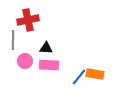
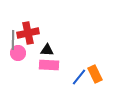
red cross: moved 13 px down
black triangle: moved 1 px right, 2 px down
pink circle: moved 7 px left, 8 px up
orange rectangle: rotated 54 degrees clockwise
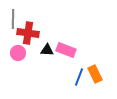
red cross: rotated 20 degrees clockwise
gray line: moved 21 px up
pink rectangle: moved 17 px right, 15 px up; rotated 18 degrees clockwise
blue line: rotated 18 degrees counterclockwise
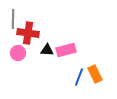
pink rectangle: rotated 36 degrees counterclockwise
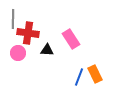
pink rectangle: moved 5 px right, 11 px up; rotated 72 degrees clockwise
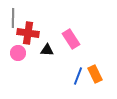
gray line: moved 1 px up
blue line: moved 1 px left, 1 px up
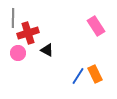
red cross: rotated 25 degrees counterclockwise
pink rectangle: moved 25 px right, 13 px up
black triangle: rotated 24 degrees clockwise
blue line: rotated 12 degrees clockwise
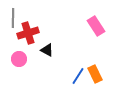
pink circle: moved 1 px right, 6 px down
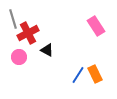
gray line: moved 1 px down; rotated 18 degrees counterclockwise
red cross: rotated 10 degrees counterclockwise
pink circle: moved 2 px up
blue line: moved 1 px up
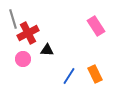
black triangle: rotated 24 degrees counterclockwise
pink circle: moved 4 px right, 2 px down
blue line: moved 9 px left, 1 px down
